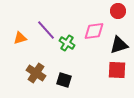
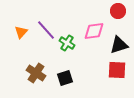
orange triangle: moved 1 px right, 6 px up; rotated 32 degrees counterclockwise
black square: moved 1 px right, 2 px up; rotated 35 degrees counterclockwise
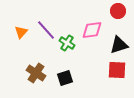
pink diamond: moved 2 px left, 1 px up
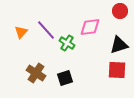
red circle: moved 2 px right
pink diamond: moved 2 px left, 3 px up
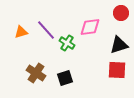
red circle: moved 1 px right, 2 px down
orange triangle: rotated 32 degrees clockwise
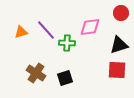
green cross: rotated 28 degrees counterclockwise
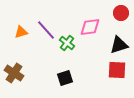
green cross: rotated 35 degrees clockwise
brown cross: moved 22 px left
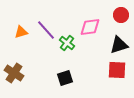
red circle: moved 2 px down
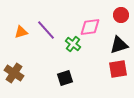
green cross: moved 6 px right, 1 px down
red square: moved 1 px right, 1 px up; rotated 12 degrees counterclockwise
